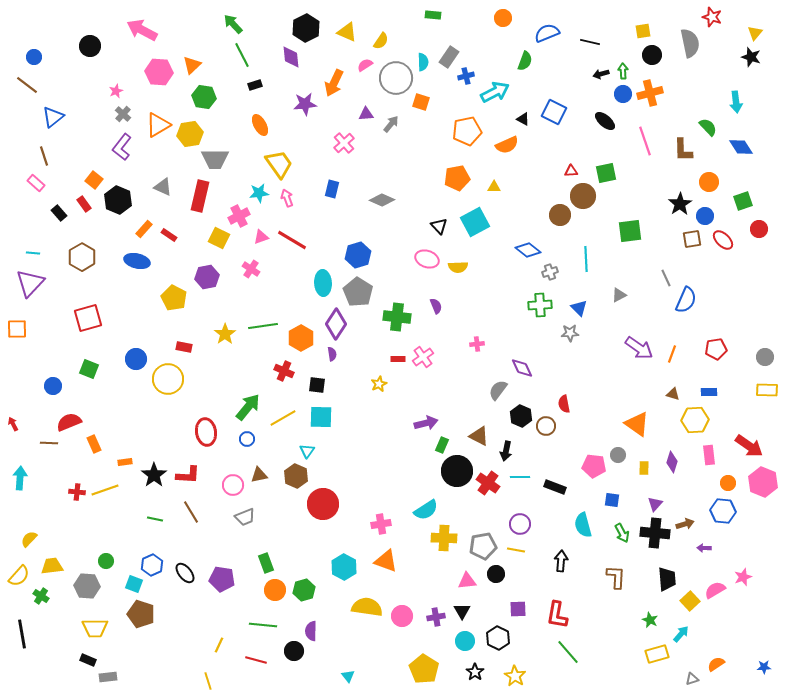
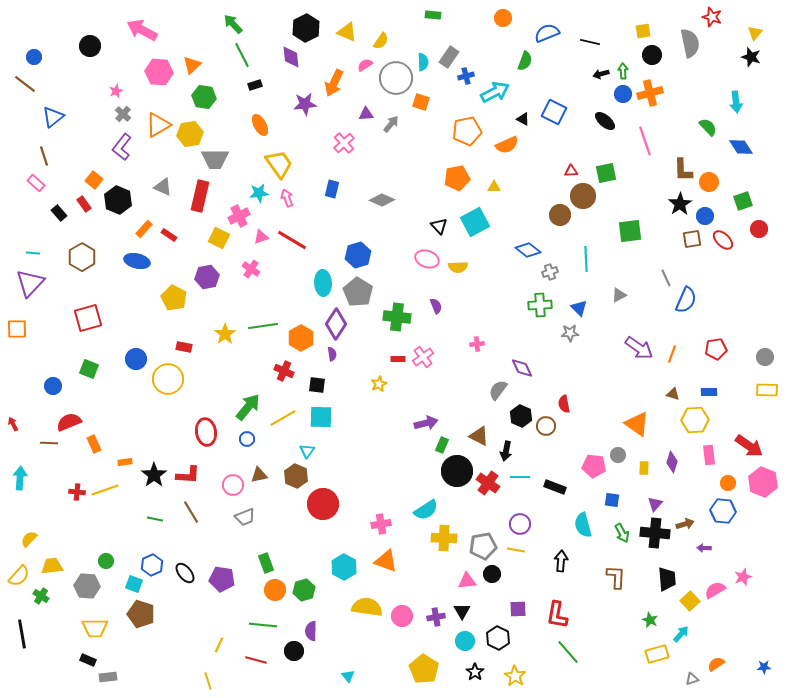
brown line at (27, 85): moved 2 px left, 1 px up
brown L-shape at (683, 150): moved 20 px down
black circle at (496, 574): moved 4 px left
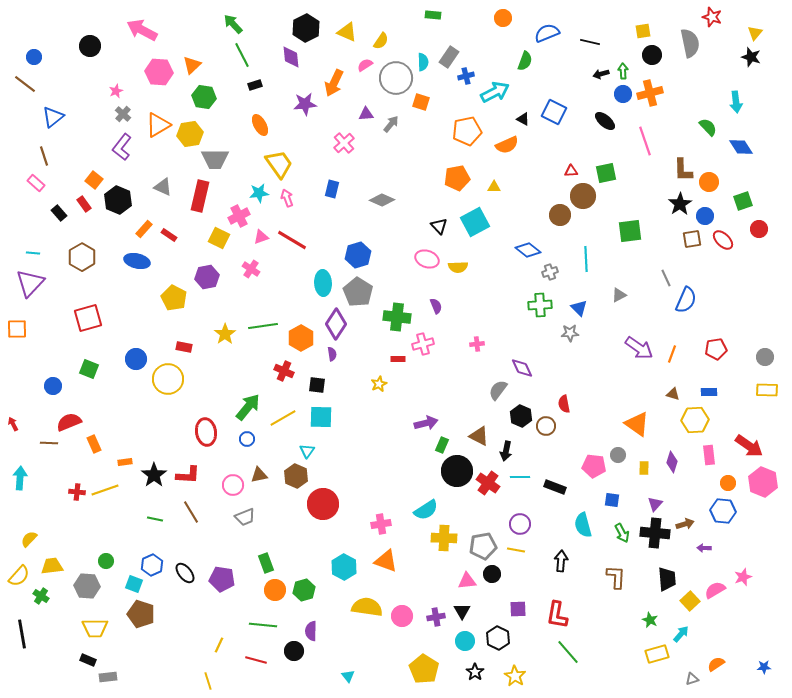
pink cross at (423, 357): moved 13 px up; rotated 20 degrees clockwise
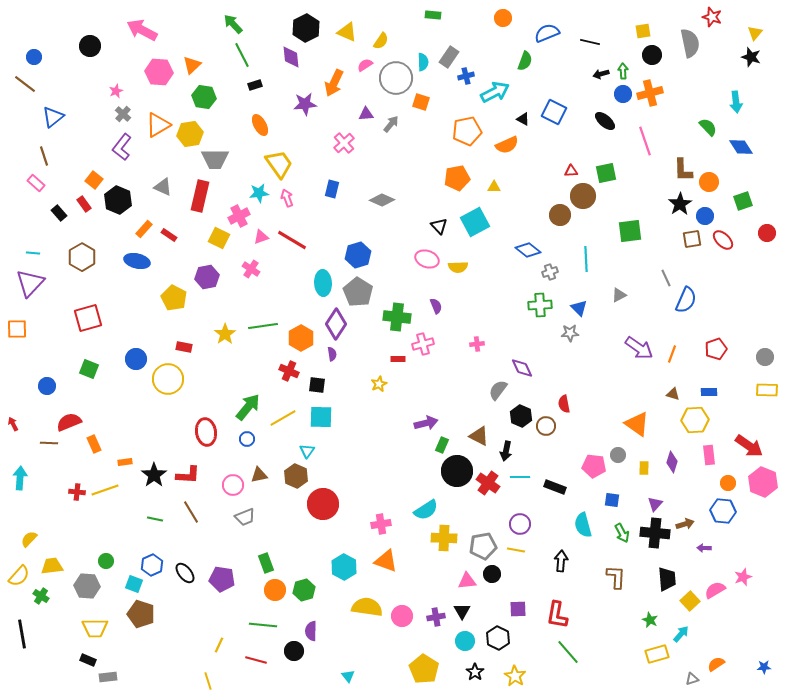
red circle at (759, 229): moved 8 px right, 4 px down
red pentagon at (716, 349): rotated 10 degrees counterclockwise
red cross at (284, 371): moved 5 px right
blue circle at (53, 386): moved 6 px left
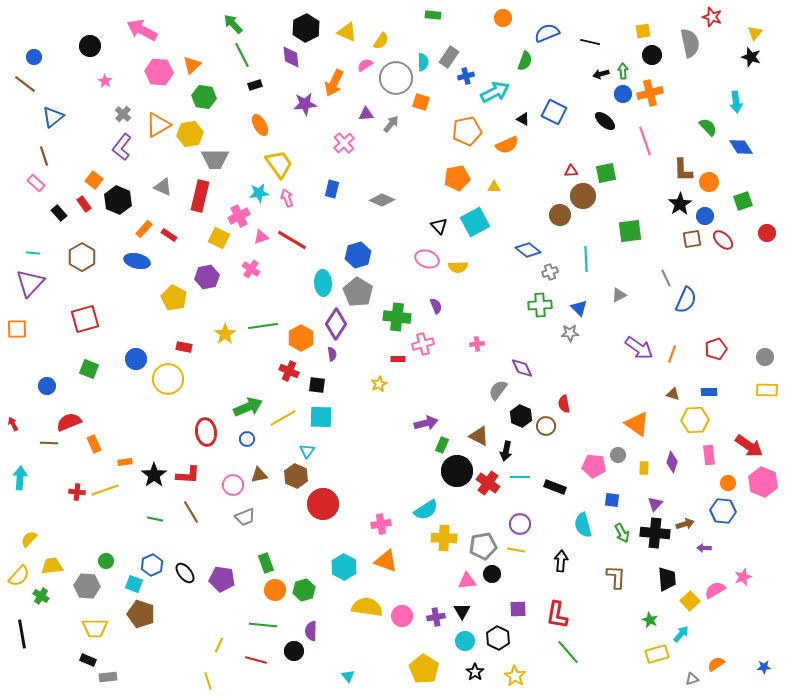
pink star at (116, 91): moved 11 px left, 10 px up; rotated 16 degrees counterclockwise
red square at (88, 318): moved 3 px left, 1 px down
green arrow at (248, 407): rotated 28 degrees clockwise
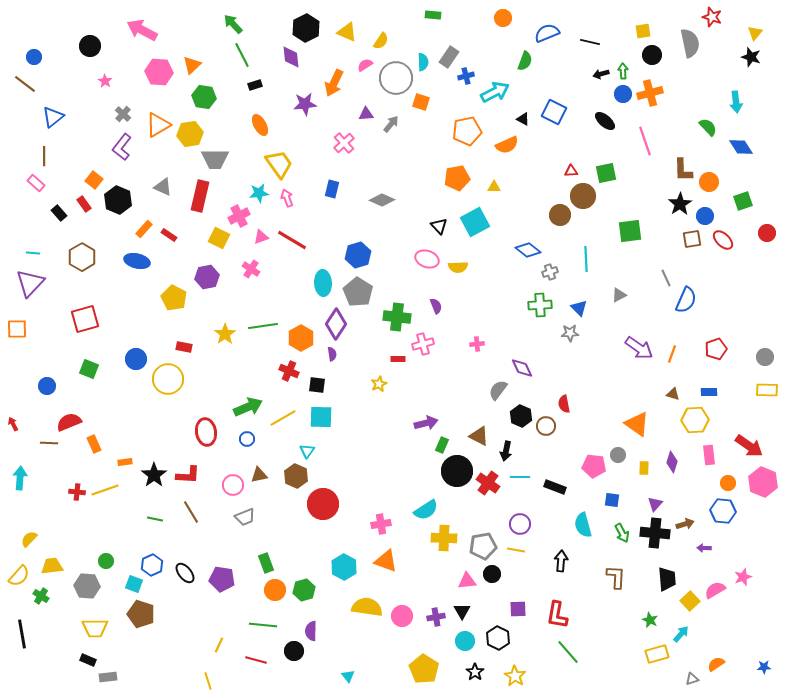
brown line at (44, 156): rotated 18 degrees clockwise
